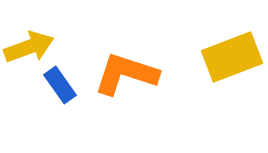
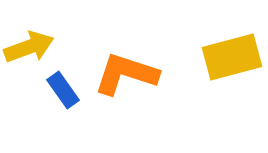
yellow rectangle: rotated 6 degrees clockwise
blue rectangle: moved 3 px right, 5 px down
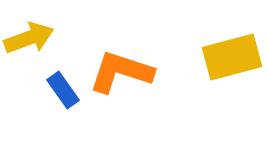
yellow arrow: moved 9 px up
orange L-shape: moved 5 px left, 2 px up
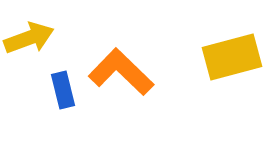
orange L-shape: rotated 26 degrees clockwise
blue rectangle: rotated 21 degrees clockwise
